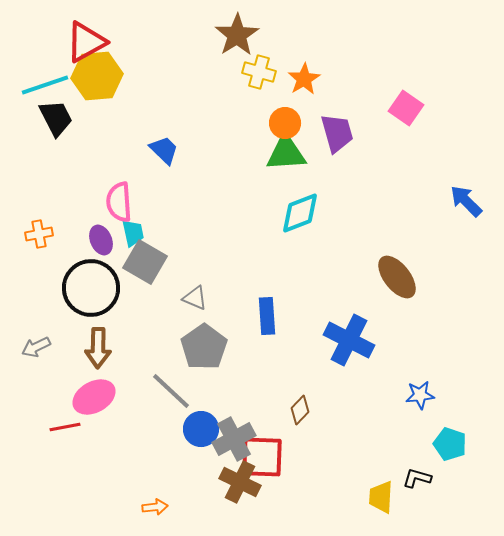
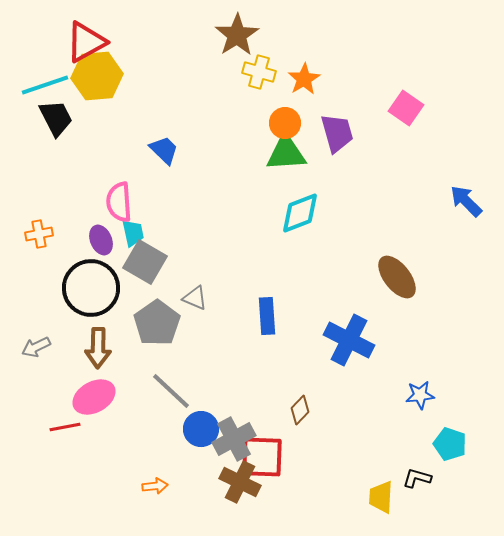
gray pentagon: moved 47 px left, 24 px up
orange arrow: moved 21 px up
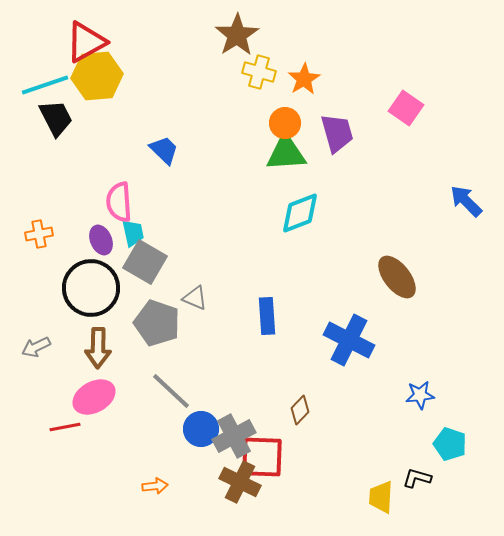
gray pentagon: rotated 18 degrees counterclockwise
gray cross: moved 3 px up
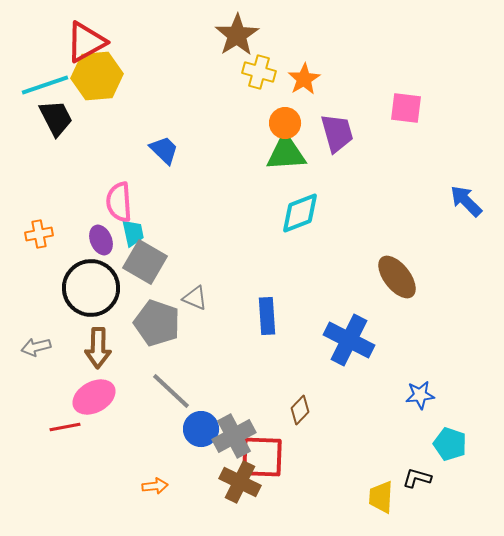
pink square: rotated 28 degrees counterclockwise
gray arrow: rotated 12 degrees clockwise
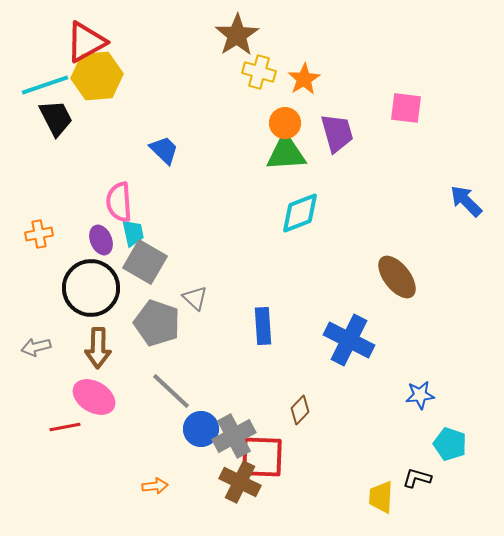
gray triangle: rotated 20 degrees clockwise
blue rectangle: moved 4 px left, 10 px down
pink ellipse: rotated 60 degrees clockwise
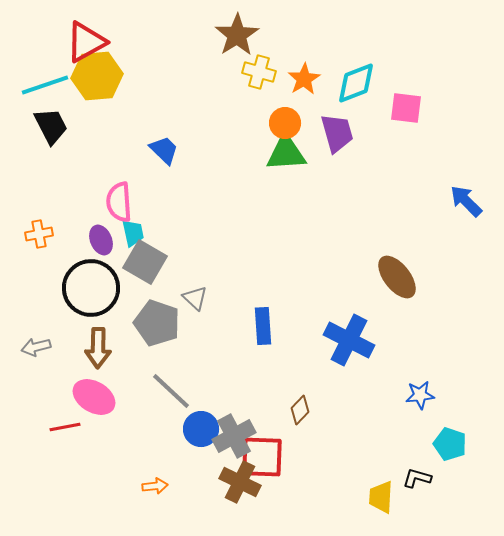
black trapezoid: moved 5 px left, 8 px down
cyan diamond: moved 56 px right, 130 px up
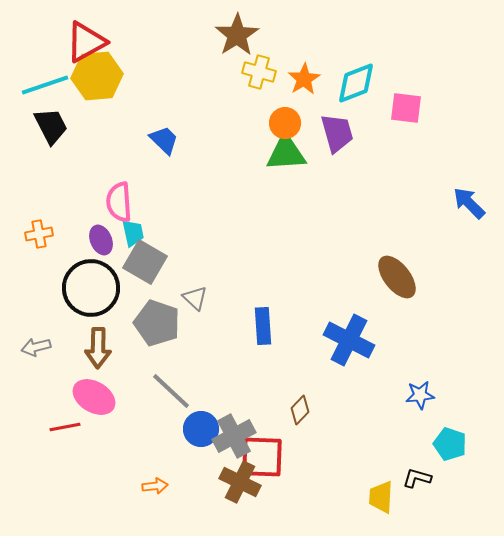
blue trapezoid: moved 10 px up
blue arrow: moved 3 px right, 2 px down
